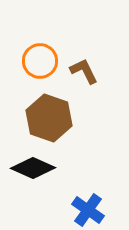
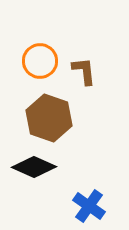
brown L-shape: rotated 20 degrees clockwise
black diamond: moved 1 px right, 1 px up
blue cross: moved 1 px right, 4 px up
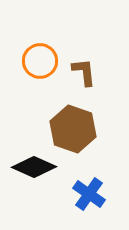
brown L-shape: moved 1 px down
brown hexagon: moved 24 px right, 11 px down
blue cross: moved 12 px up
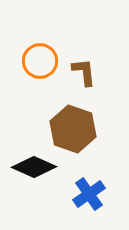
blue cross: rotated 20 degrees clockwise
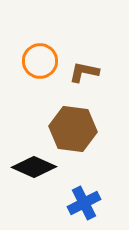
brown L-shape: rotated 72 degrees counterclockwise
brown hexagon: rotated 12 degrees counterclockwise
blue cross: moved 5 px left, 9 px down; rotated 8 degrees clockwise
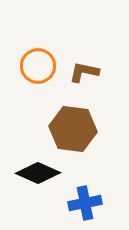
orange circle: moved 2 px left, 5 px down
black diamond: moved 4 px right, 6 px down
blue cross: moved 1 px right; rotated 16 degrees clockwise
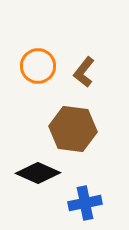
brown L-shape: rotated 64 degrees counterclockwise
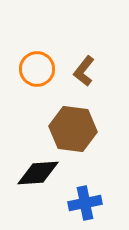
orange circle: moved 1 px left, 3 px down
brown L-shape: moved 1 px up
black diamond: rotated 27 degrees counterclockwise
